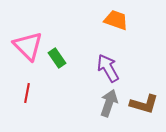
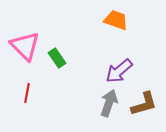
pink triangle: moved 3 px left
purple arrow: moved 11 px right, 3 px down; rotated 100 degrees counterclockwise
brown L-shape: rotated 32 degrees counterclockwise
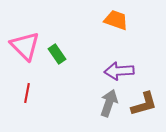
green rectangle: moved 4 px up
purple arrow: rotated 36 degrees clockwise
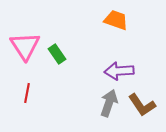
pink triangle: rotated 12 degrees clockwise
brown L-shape: moved 2 px left, 1 px down; rotated 72 degrees clockwise
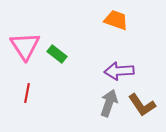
green rectangle: rotated 18 degrees counterclockwise
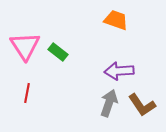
green rectangle: moved 1 px right, 2 px up
